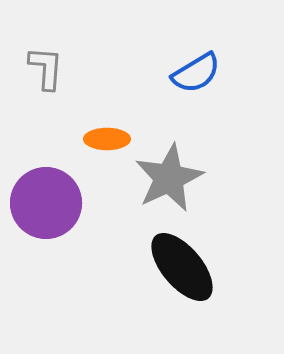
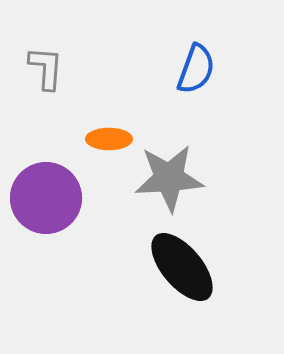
blue semicircle: moved 4 px up; rotated 39 degrees counterclockwise
orange ellipse: moved 2 px right
gray star: rotated 22 degrees clockwise
purple circle: moved 5 px up
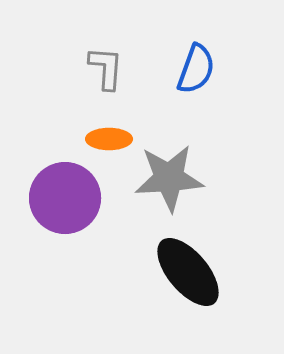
gray L-shape: moved 60 px right
purple circle: moved 19 px right
black ellipse: moved 6 px right, 5 px down
